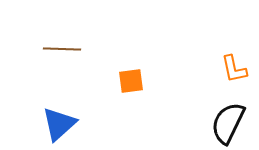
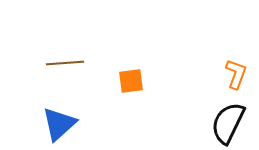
brown line: moved 3 px right, 14 px down; rotated 6 degrees counterclockwise
orange L-shape: moved 2 px right, 5 px down; rotated 148 degrees counterclockwise
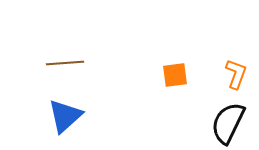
orange square: moved 44 px right, 6 px up
blue triangle: moved 6 px right, 8 px up
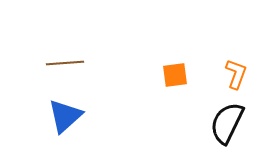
black semicircle: moved 1 px left
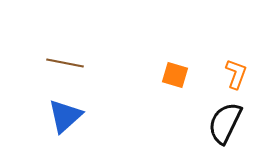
brown line: rotated 15 degrees clockwise
orange square: rotated 24 degrees clockwise
black semicircle: moved 2 px left
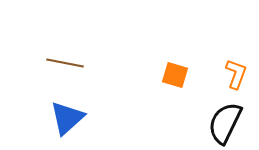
blue triangle: moved 2 px right, 2 px down
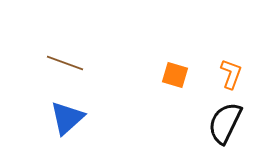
brown line: rotated 9 degrees clockwise
orange L-shape: moved 5 px left
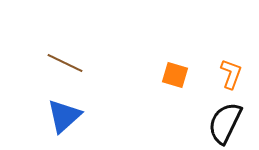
brown line: rotated 6 degrees clockwise
blue triangle: moved 3 px left, 2 px up
